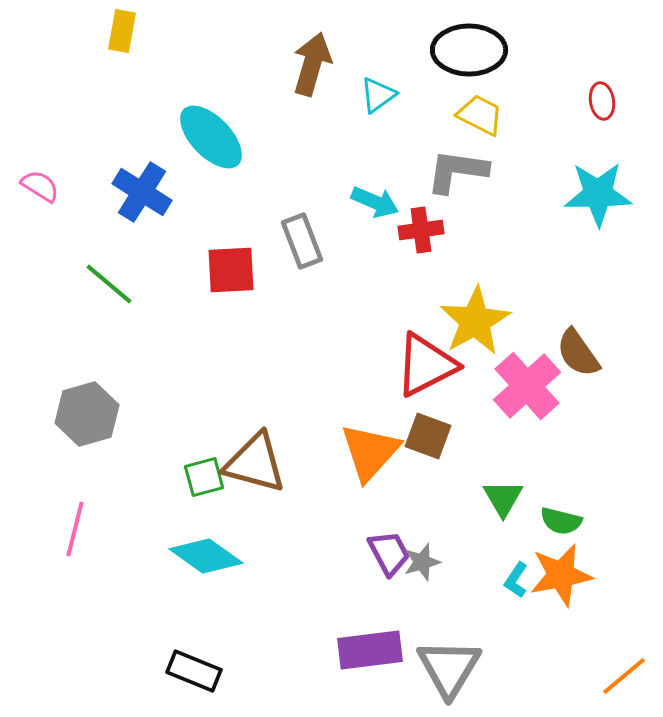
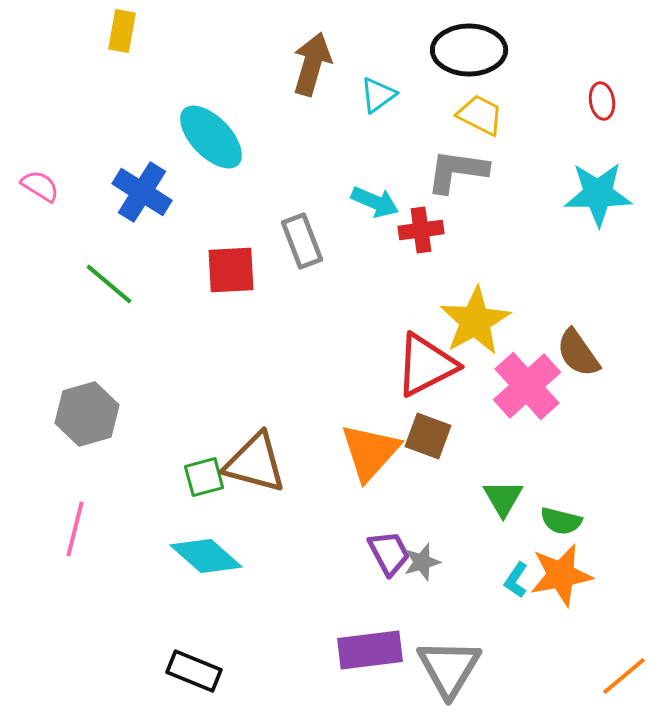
cyan diamond: rotated 6 degrees clockwise
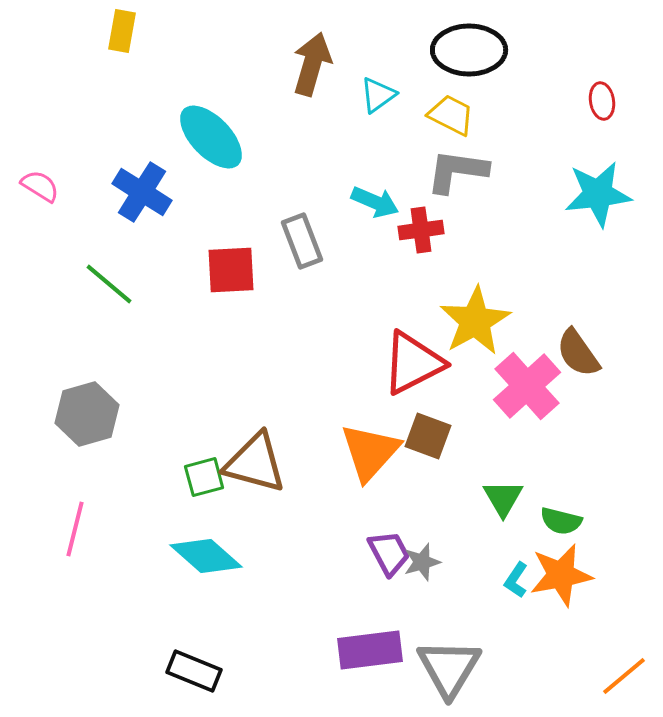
yellow trapezoid: moved 29 px left
cyan star: rotated 6 degrees counterclockwise
red triangle: moved 13 px left, 2 px up
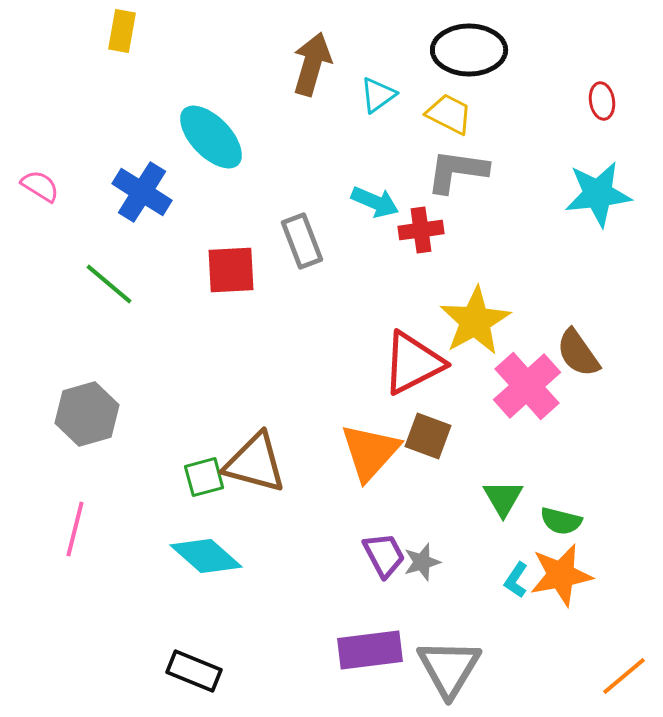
yellow trapezoid: moved 2 px left, 1 px up
purple trapezoid: moved 5 px left, 2 px down
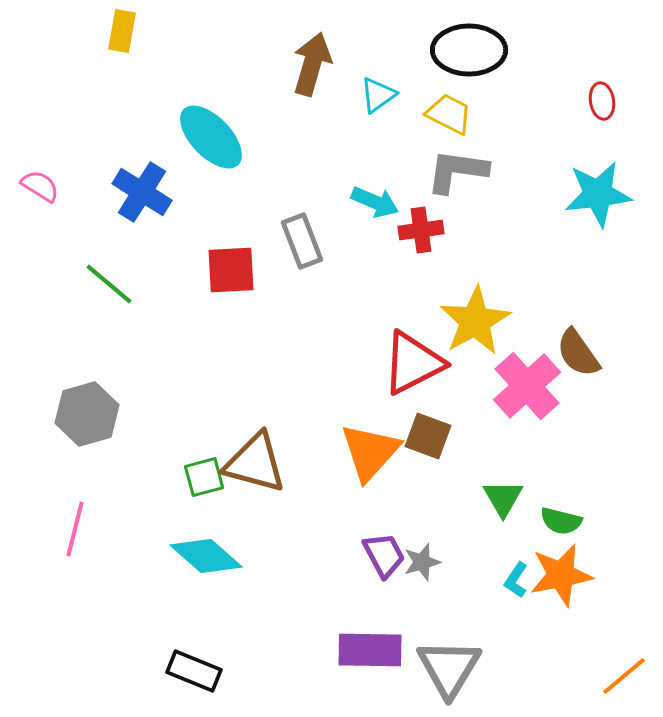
purple rectangle: rotated 8 degrees clockwise
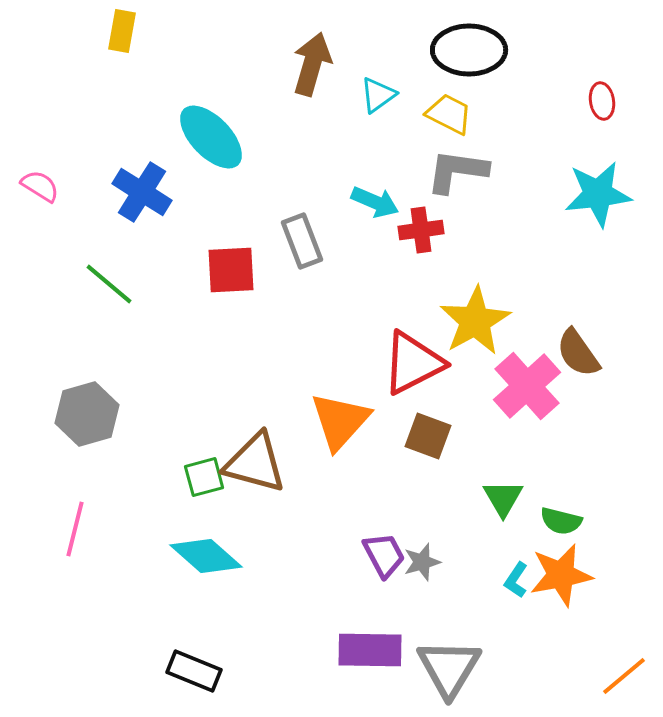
orange triangle: moved 30 px left, 31 px up
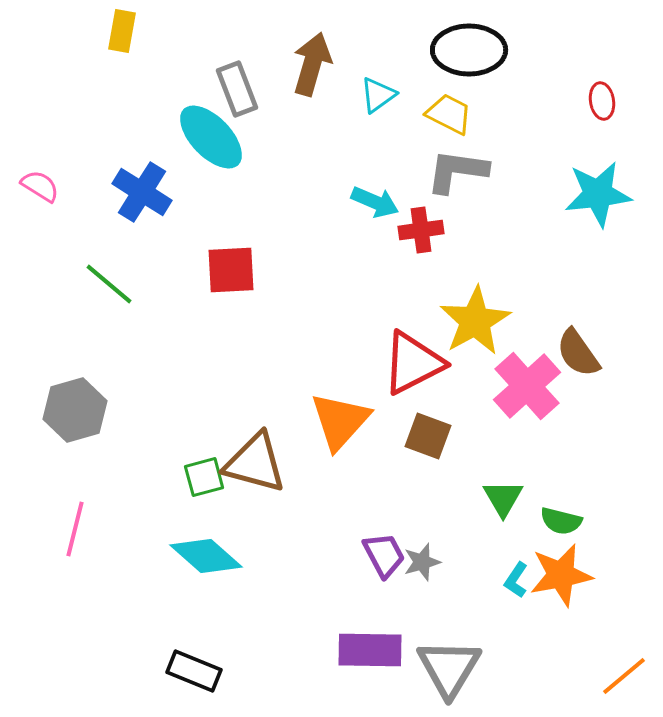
gray rectangle: moved 65 px left, 152 px up
gray hexagon: moved 12 px left, 4 px up
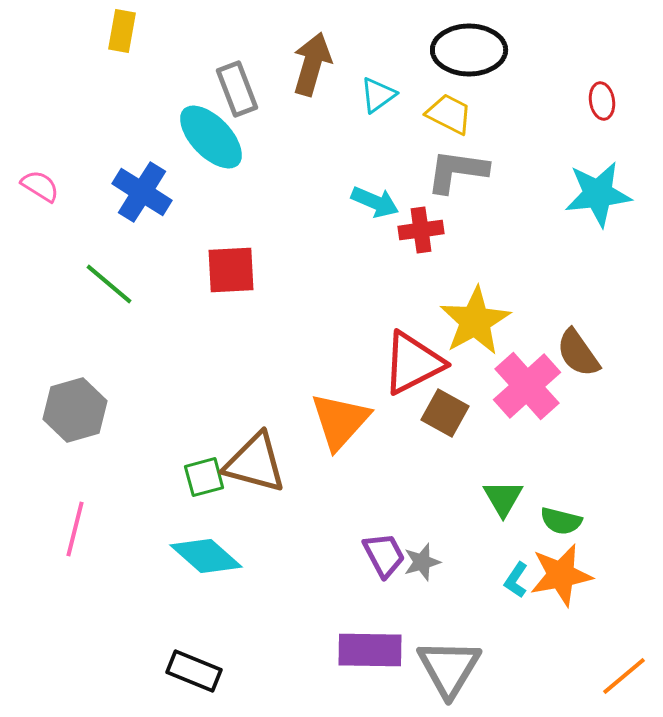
brown square: moved 17 px right, 23 px up; rotated 9 degrees clockwise
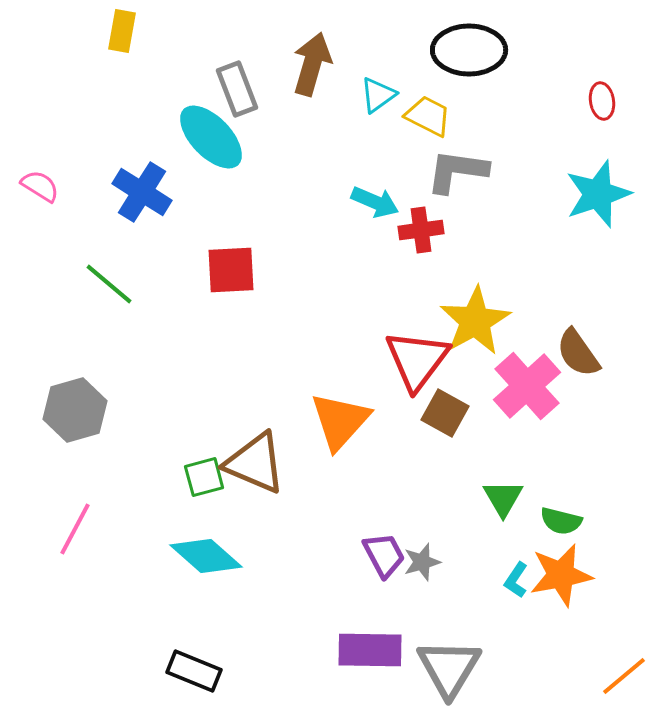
yellow trapezoid: moved 21 px left, 2 px down
cyan star: rotated 12 degrees counterclockwise
red triangle: moved 4 px right, 3 px up; rotated 26 degrees counterclockwise
brown triangle: rotated 8 degrees clockwise
pink line: rotated 14 degrees clockwise
